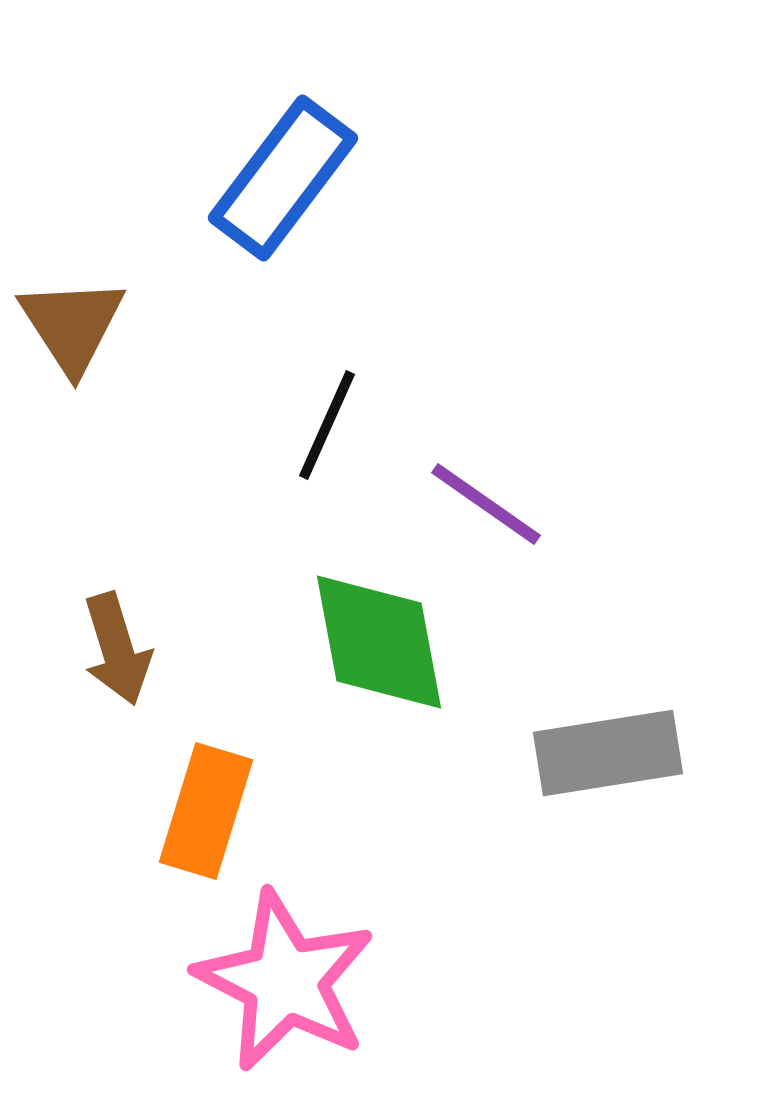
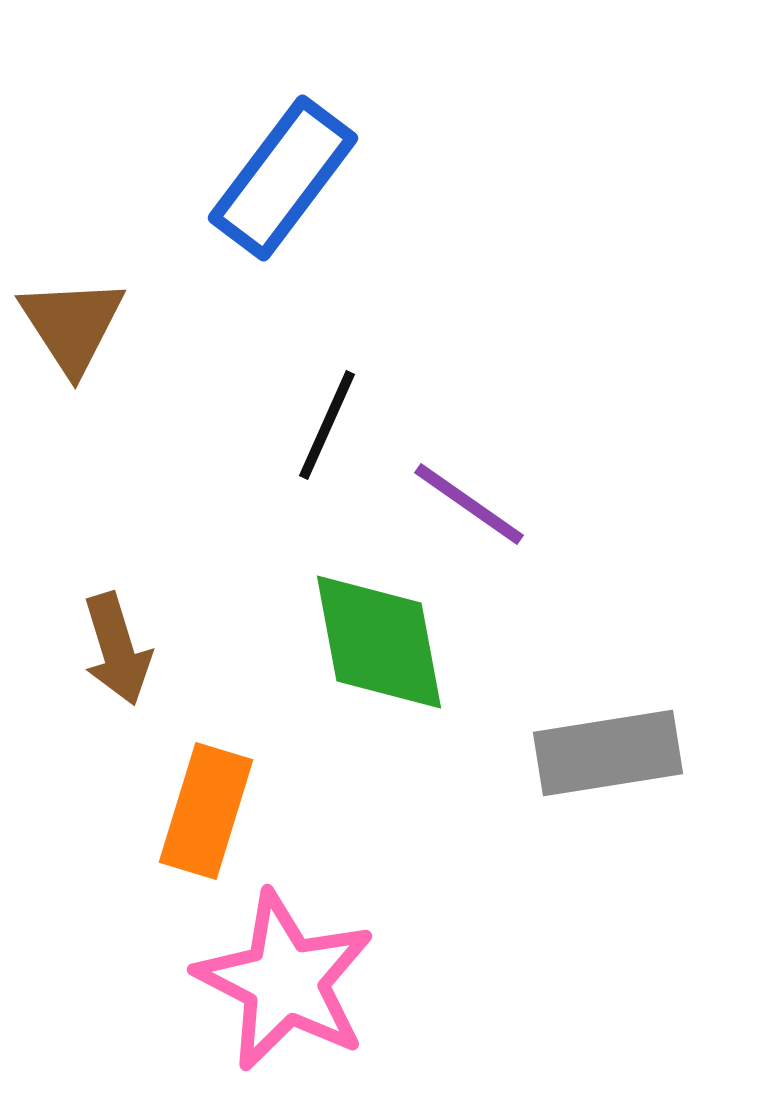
purple line: moved 17 px left
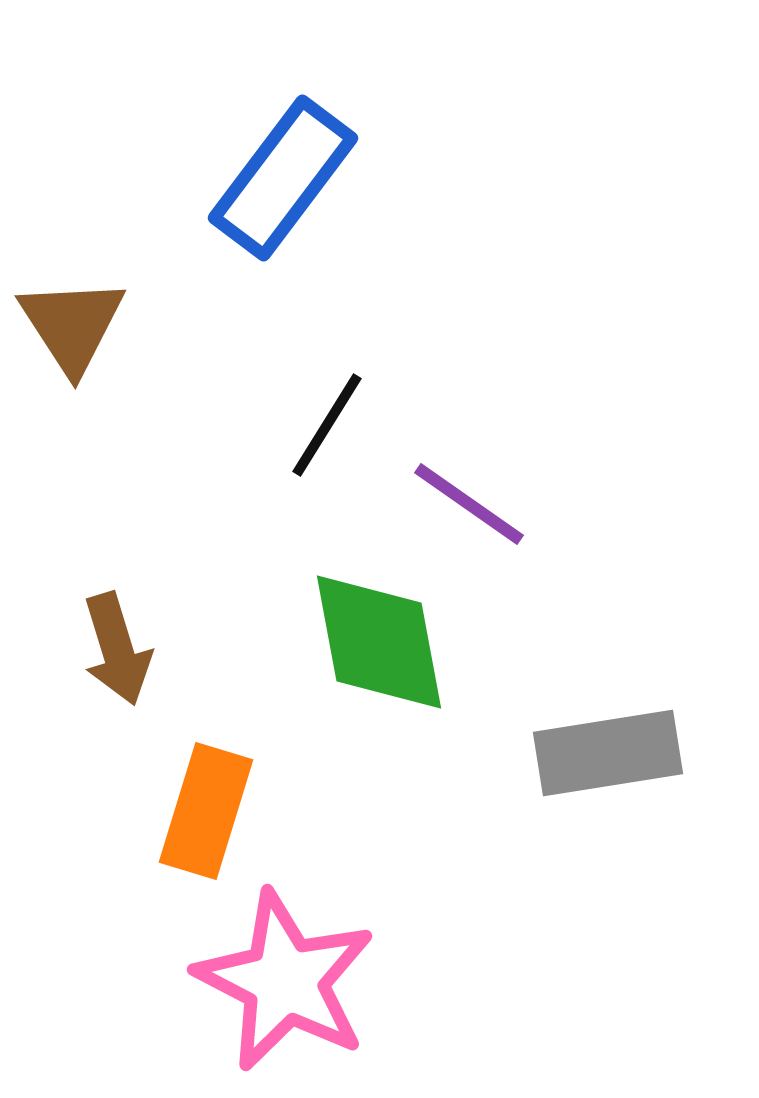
black line: rotated 8 degrees clockwise
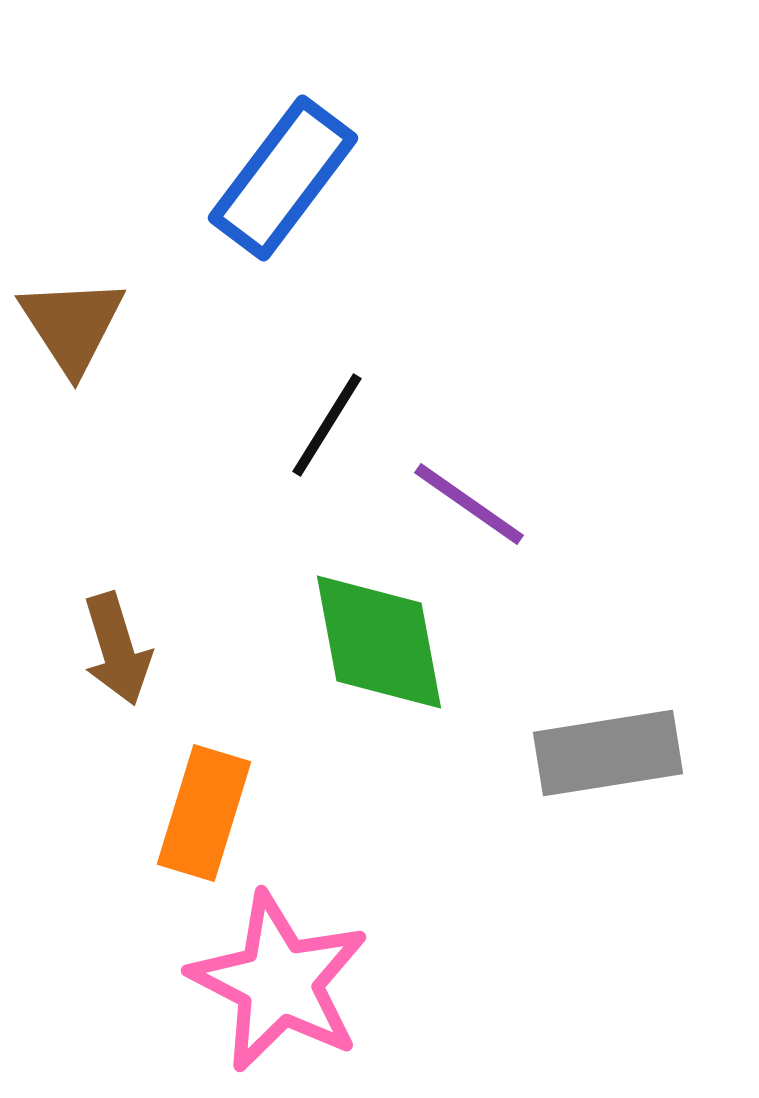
orange rectangle: moved 2 px left, 2 px down
pink star: moved 6 px left, 1 px down
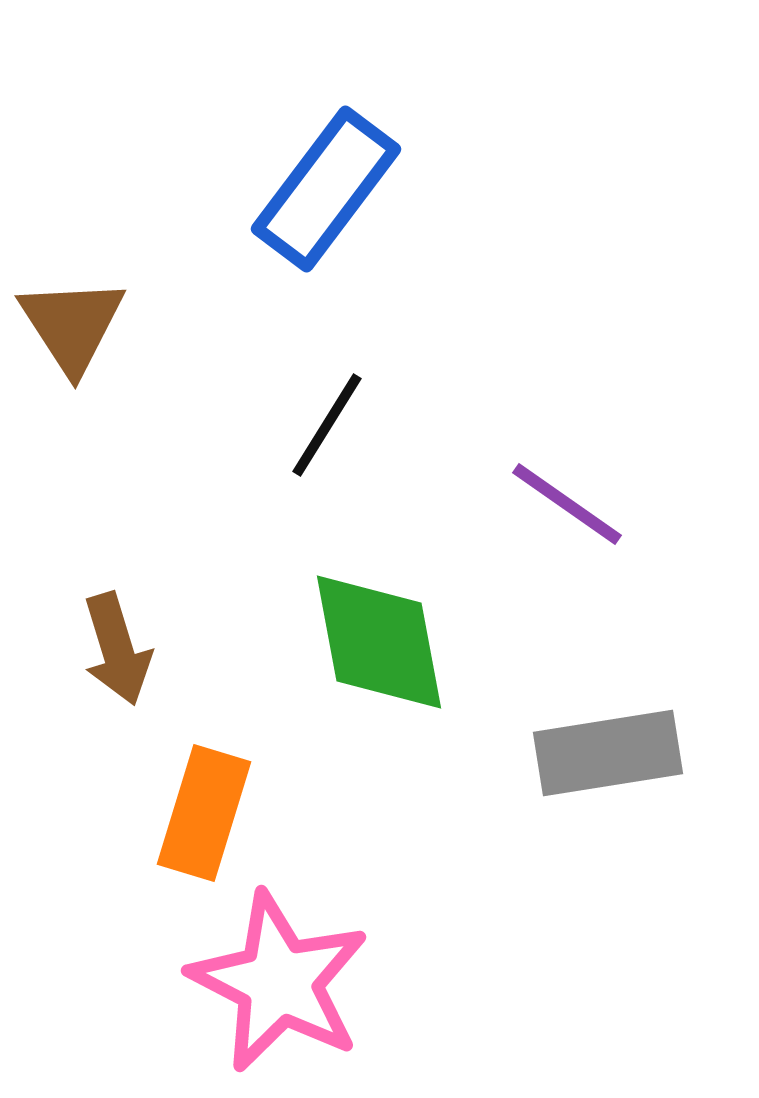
blue rectangle: moved 43 px right, 11 px down
purple line: moved 98 px right
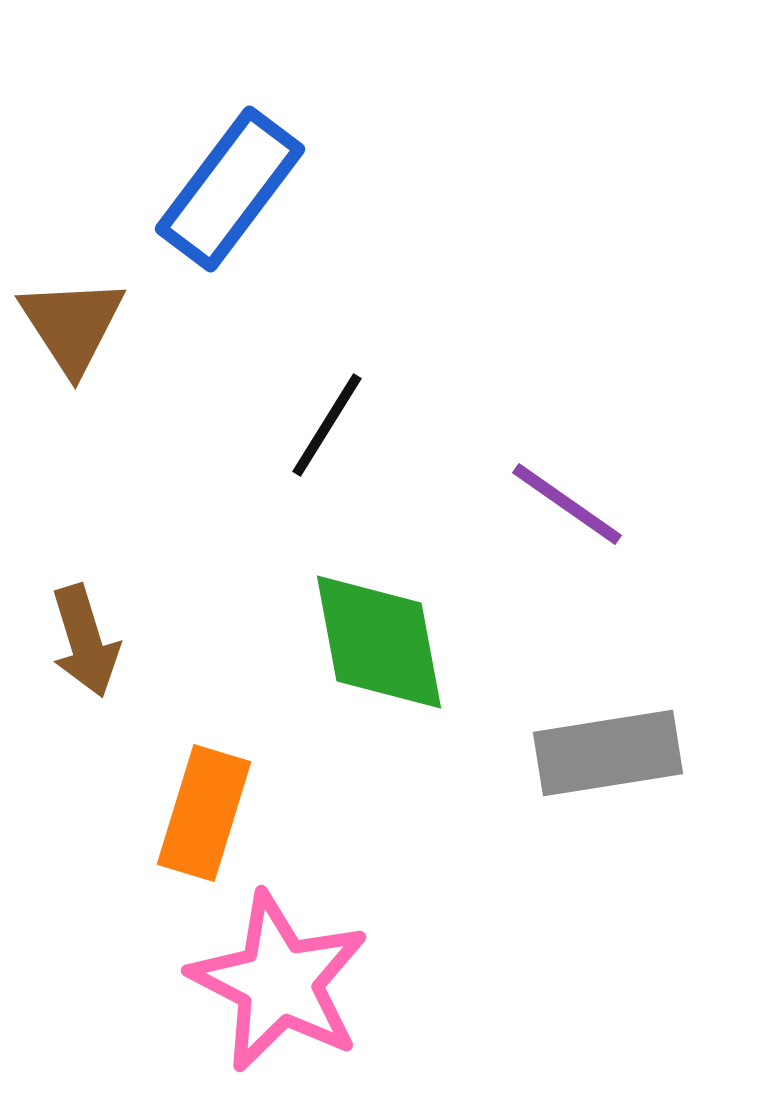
blue rectangle: moved 96 px left
brown arrow: moved 32 px left, 8 px up
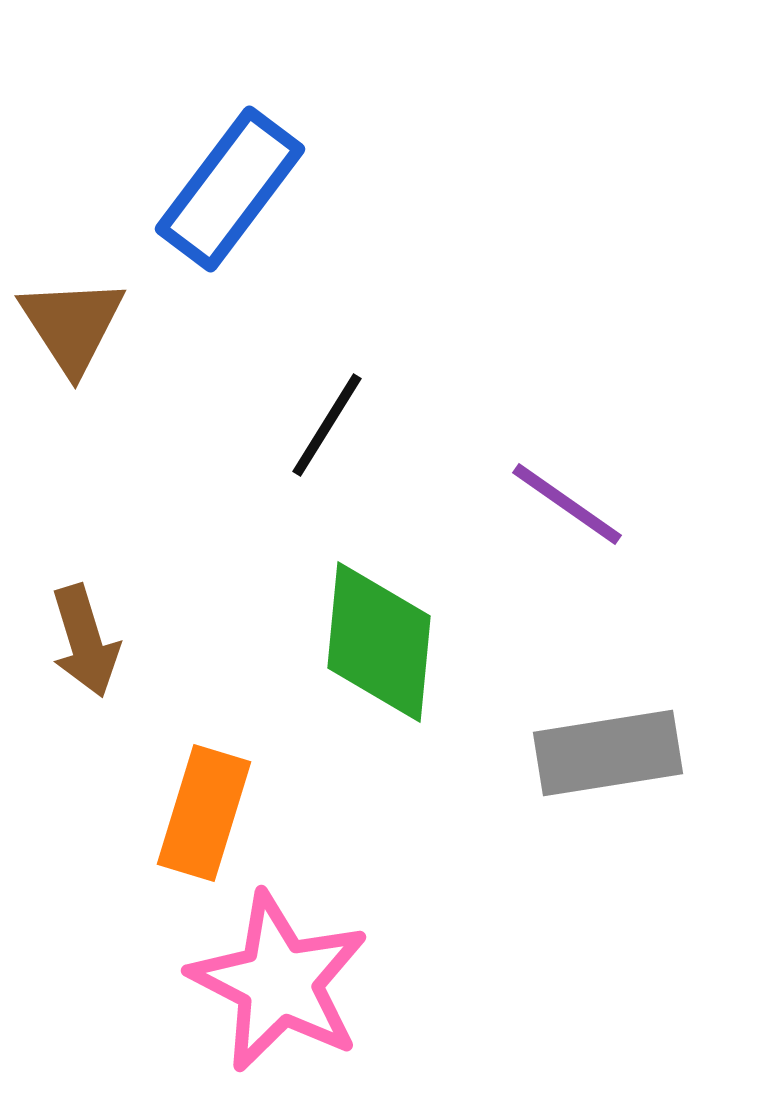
green diamond: rotated 16 degrees clockwise
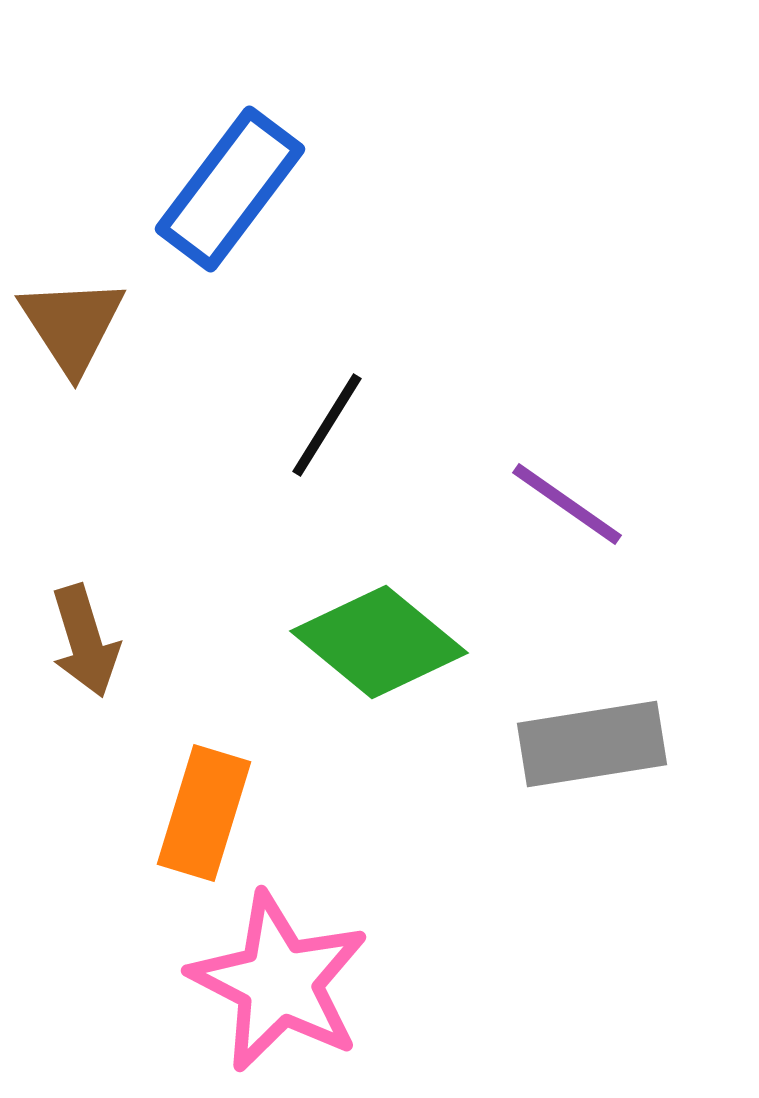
green diamond: rotated 56 degrees counterclockwise
gray rectangle: moved 16 px left, 9 px up
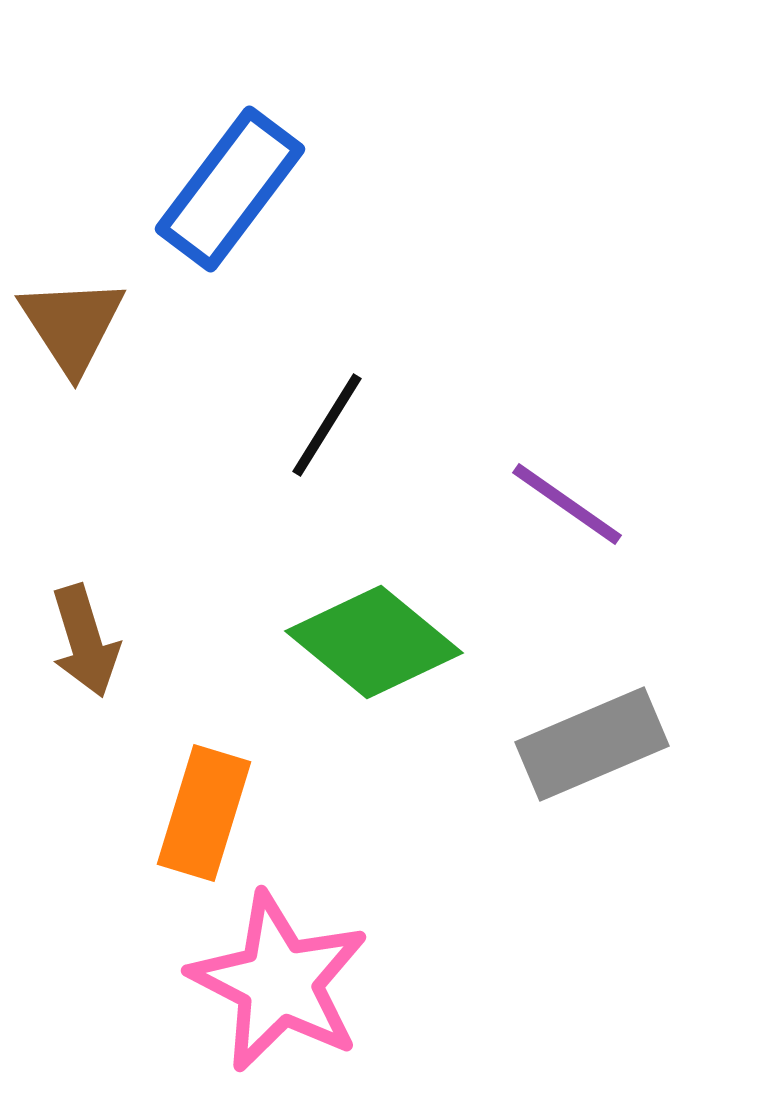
green diamond: moved 5 px left
gray rectangle: rotated 14 degrees counterclockwise
